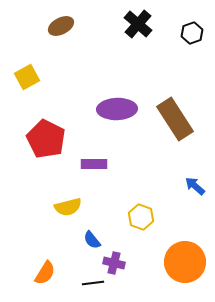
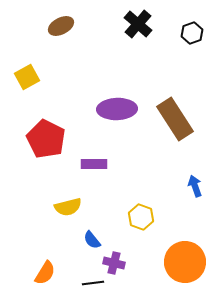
blue arrow: rotated 30 degrees clockwise
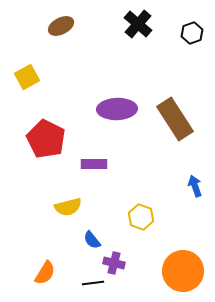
orange circle: moved 2 px left, 9 px down
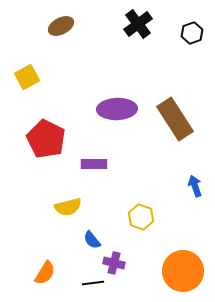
black cross: rotated 12 degrees clockwise
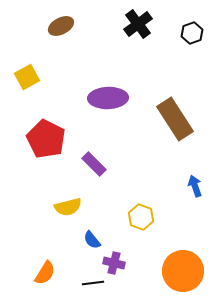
purple ellipse: moved 9 px left, 11 px up
purple rectangle: rotated 45 degrees clockwise
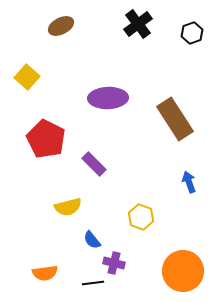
yellow square: rotated 20 degrees counterclockwise
blue arrow: moved 6 px left, 4 px up
orange semicircle: rotated 50 degrees clockwise
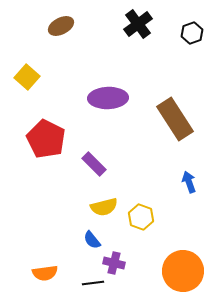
yellow semicircle: moved 36 px right
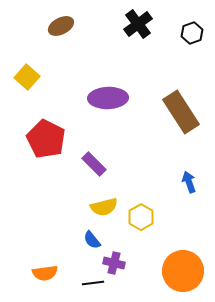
brown rectangle: moved 6 px right, 7 px up
yellow hexagon: rotated 10 degrees clockwise
